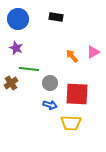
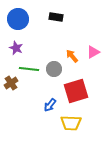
gray circle: moved 4 px right, 14 px up
red square: moved 1 px left, 3 px up; rotated 20 degrees counterclockwise
blue arrow: rotated 112 degrees clockwise
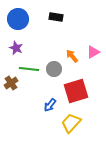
yellow trapezoid: rotated 130 degrees clockwise
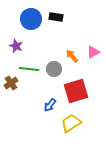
blue circle: moved 13 px right
purple star: moved 2 px up
yellow trapezoid: rotated 15 degrees clockwise
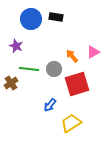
red square: moved 1 px right, 7 px up
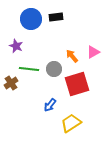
black rectangle: rotated 16 degrees counterclockwise
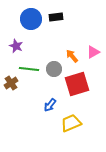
yellow trapezoid: rotated 10 degrees clockwise
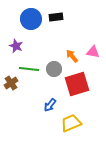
pink triangle: rotated 40 degrees clockwise
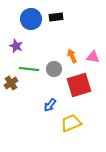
pink triangle: moved 5 px down
orange arrow: rotated 16 degrees clockwise
red square: moved 2 px right, 1 px down
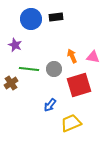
purple star: moved 1 px left, 1 px up
